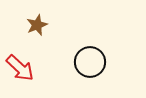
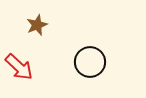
red arrow: moved 1 px left, 1 px up
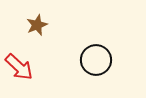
black circle: moved 6 px right, 2 px up
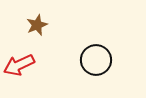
red arrow: moved 2 px up; rotated 112 degrees clockwise
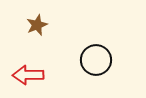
red arrow: moved 9 px right, 10 px down; rotated 24 degrees clockwise
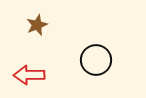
red arrow: moved 1 px right
